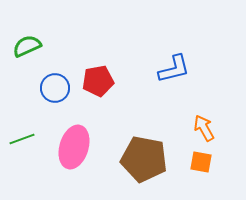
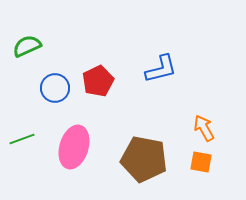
blue L-shape: moved 13 px left
red pentagon: rotated 16 degrees counterclockwise
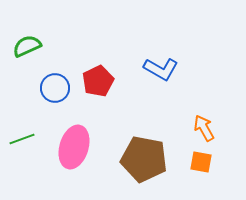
blue L-shape: rotated 44 degrees clockwise
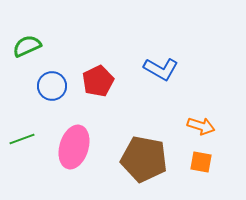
blue circle: moved 3 px left, 2 px up
orange arrow: moved 3 px left, 2 px up; rotated 136 degrees clockwise
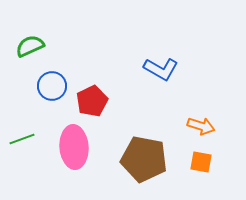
green semicircle: moved 3 px right
red pentagon: moved 6 px left, 20 px down
pink ellipse: rotated 21 degrees counterclockwise
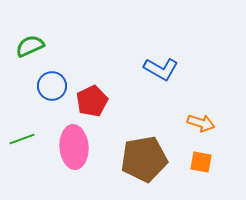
orange arrow: moved 3 px up
brown pentagon: rotated 21 degrees counterclockwise
